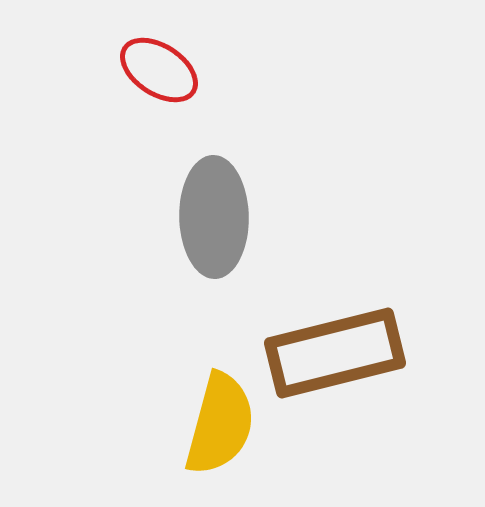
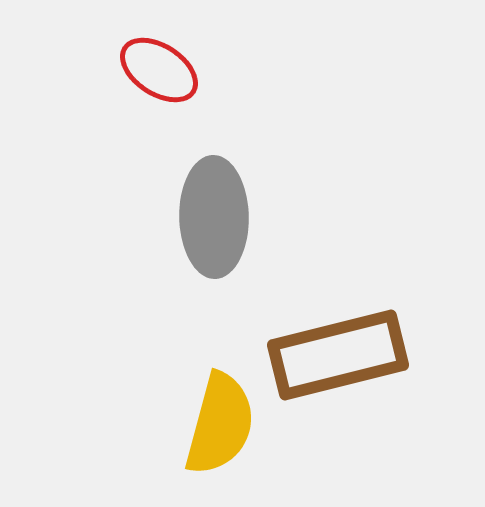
brown rectangle: moved 3 px right, 2 px down
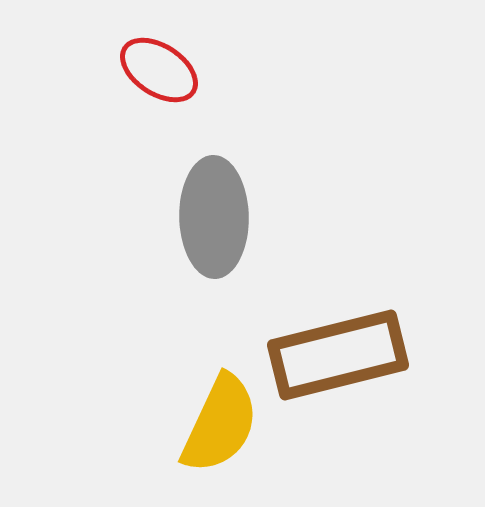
yellow semicircle: rotated 10 degrees clockwise
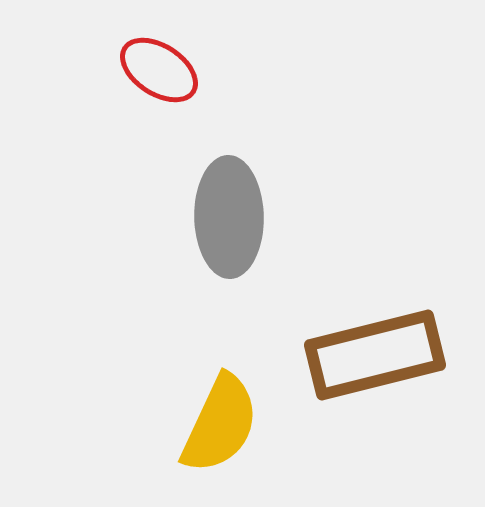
gray ellipse: moved 15 px right
brown rectangle: moved 37 px right
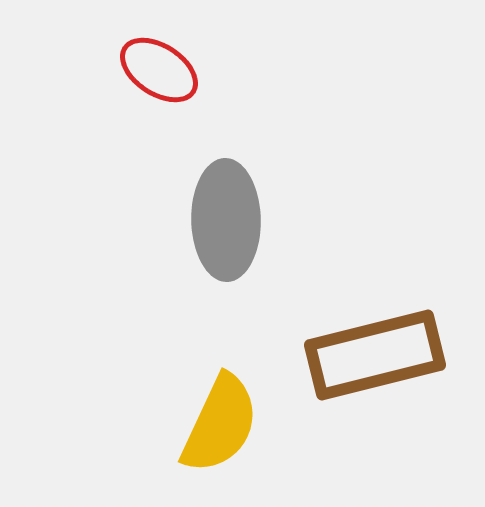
gray ellipse: moved 3 px left, 3 px down
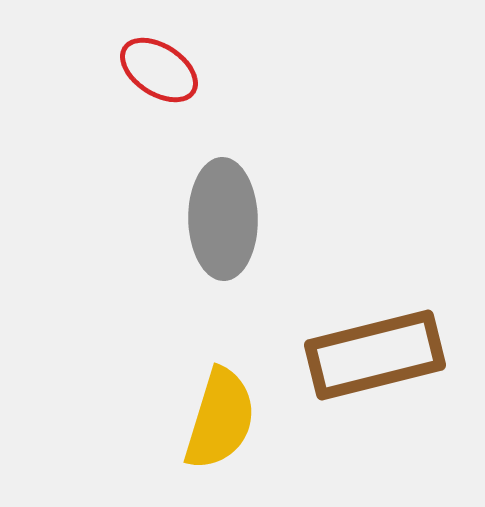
gray ellipse: moved 3 px left, 1 px up
yellow semicircle: moved 5 px up; rotated 8 degrees counterclockwise
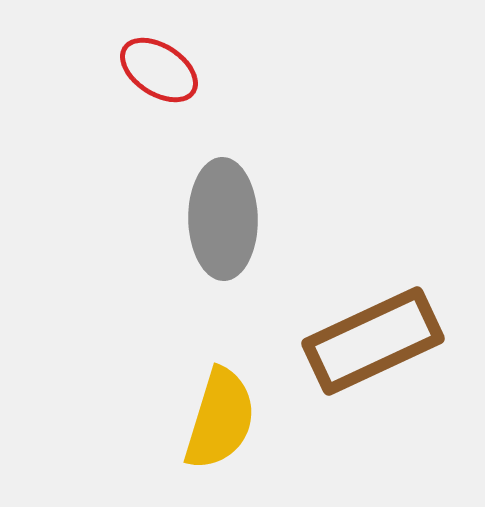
brown rectangle: moved 2 px left, 14 px up; rotated 11 degrees counterclockwise
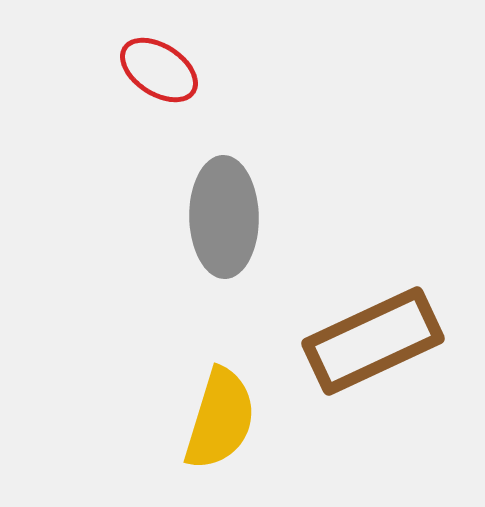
gray ellipse: moved 1 px right, 2 px up
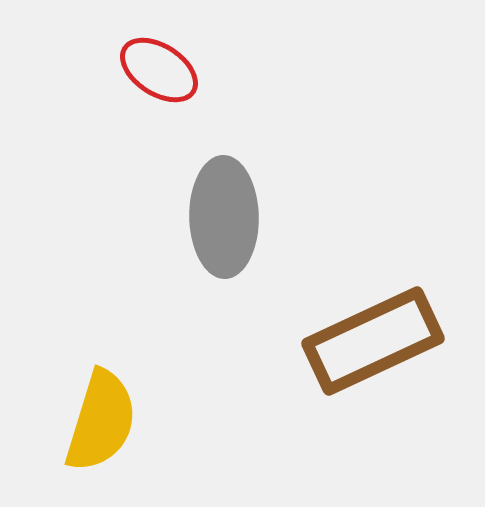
yellow semicircle: moved 119 px left, 2 px down
